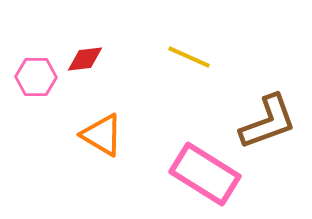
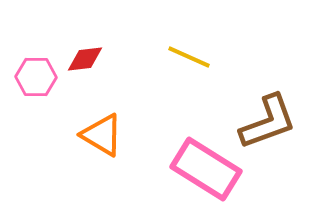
pink rectangle: moved 1 px right, 5 px up
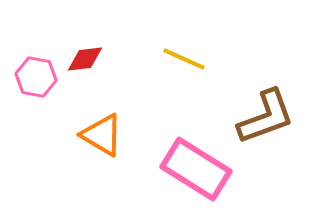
yellow line: moved 5 px left, 2 px down
pink hexagon: rotated 9 degrees clockwise
brown L-shape: moved 2 px left, 5 px up
pink rectangle: moved 10 px left
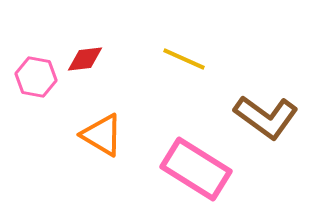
brown L-shape: rotated 56 degrees clockwise
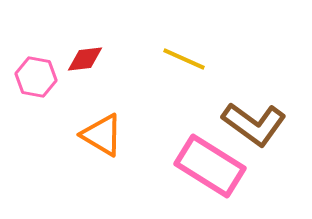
brown L-shape: moved 12 px left, 7 px down
pink rectangle: moved 14 px right, 3 px up
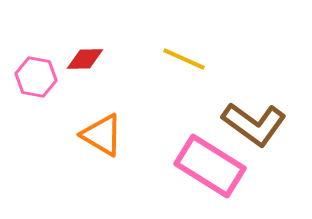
red diamond: rotated 6 degrees clockwise
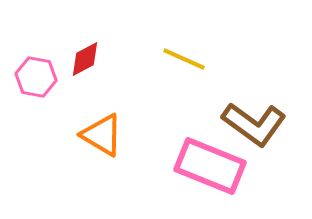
red diamond: rotated 27 degrees counterclockwise
pink rectangle: rotated 10 degrees counterclockwise
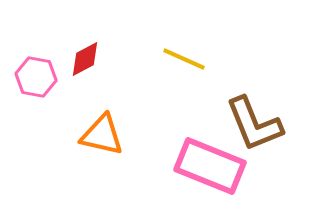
brown L-shape: rotated 32 degrees clockwise
orange triangle: rotated 18 degrees counterclockwise
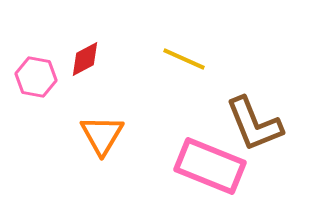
orange triangle: rotated 48 degrees clockwise
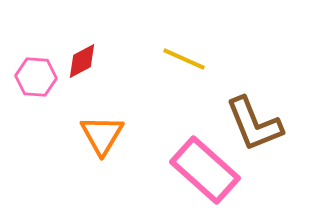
red diamond: moved 3 px left, 2 px down
pink hexagon: rotated 6 degrees counterclockwise
pink rectangle: moved 5 px left, 4 px down; rotated 20 degrees clockwise
